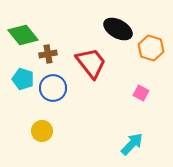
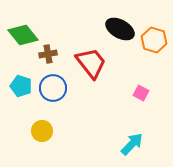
black ellipse: moved 2 px right
orange hexagon: moved 3 px right, 8 px up
cyan pentagon: moved 2 px left, 7 px down
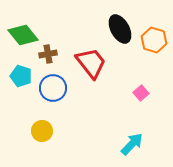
black ellipse: rotated 32 degrees clockwise
cyan pentagon: moved 10 px up
pink square: rotated 21 degrees clockwise
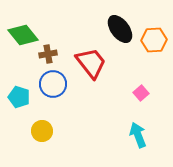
black ellipse: rotated 8 degrees counterclockwise
orange hexagon: rotated 20 degrees counterclockwise
cyan pentagon: moved 2 px left, 21 px down
blue circle: moved 4 px up
cyan arrow: moved 6 px right, 9 px up; rotated 65 degrees counterclockwise
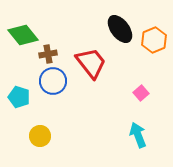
orange hexagon: rotated 20 degrees counterclockwise
blue circle: moved 3 px up
yellow circle: moved 2 px left, 5 px down
